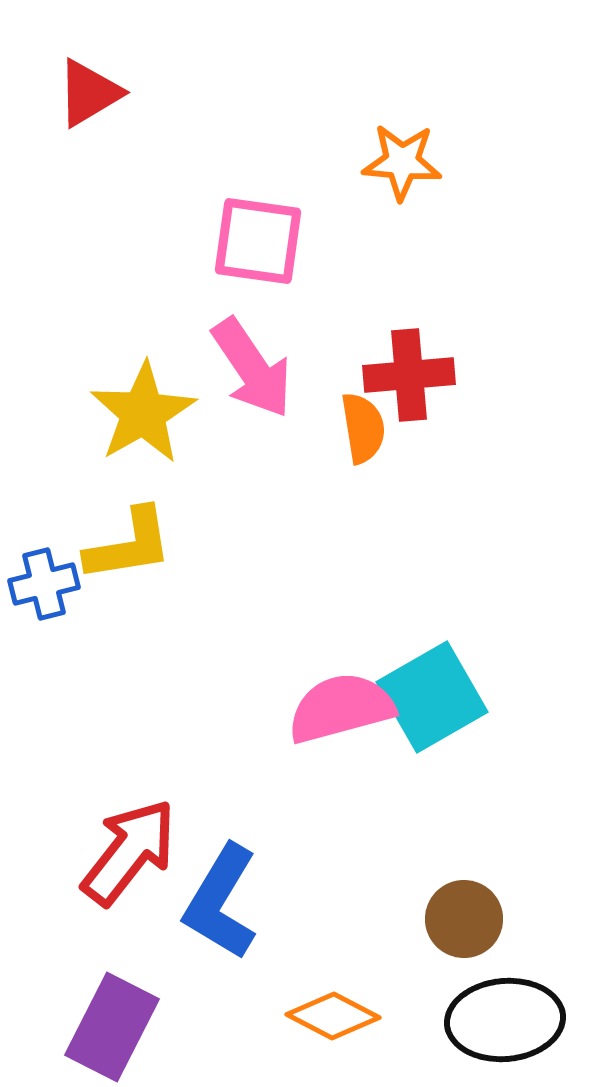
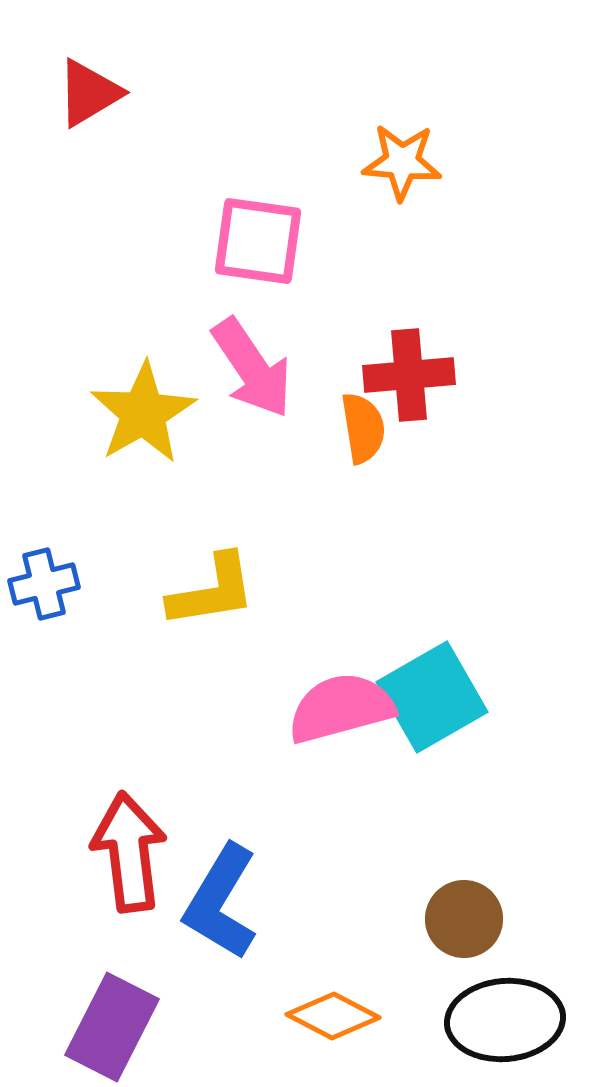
yellow L-shape: moved 83 px right, 46 px down
red arrow: rotated 45 degrees counterclockwise
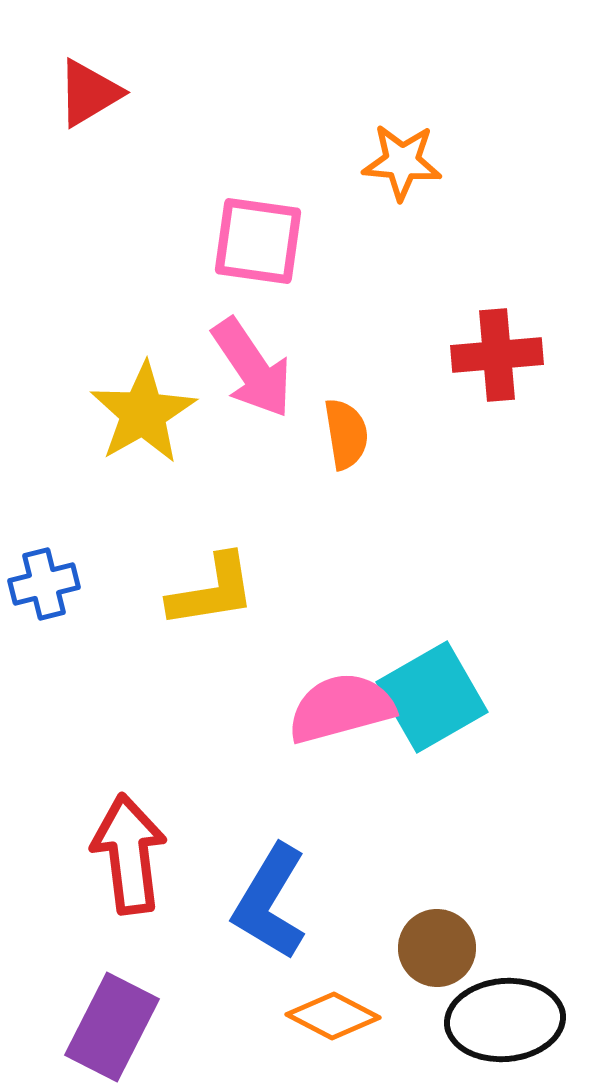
red cross: moved 88 px right, 20 px up
orange semicircle: moved 17 px left, 6 px down
red arrow: moved 2 px down
blue L-shape: moved 49 px right
brown circle: moved 27 px left, 29 px down
